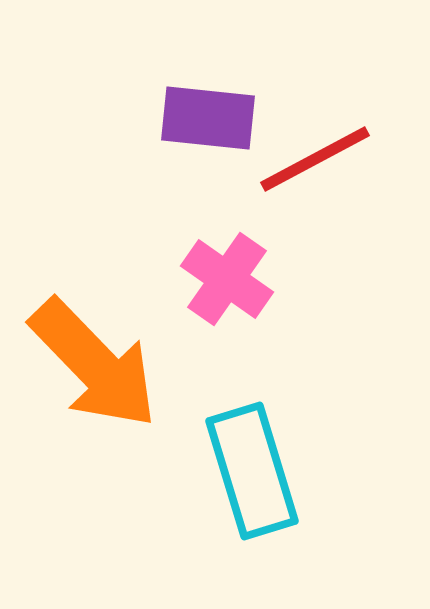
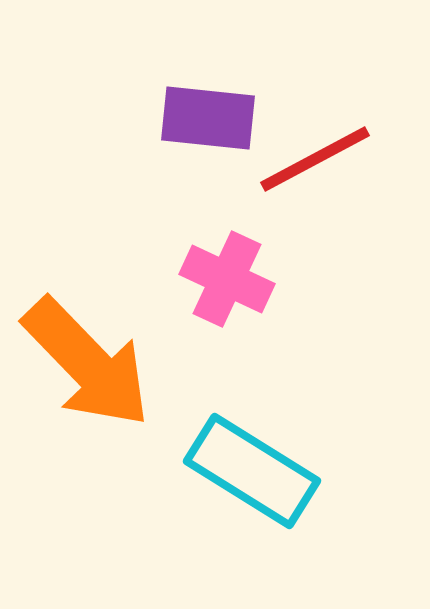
pink cross: rotated 10 degrees counterclockwise
orange arrow: moved 7 px left, 1 px up
cyan rectangle: rotated 41 degrees counterclockwise
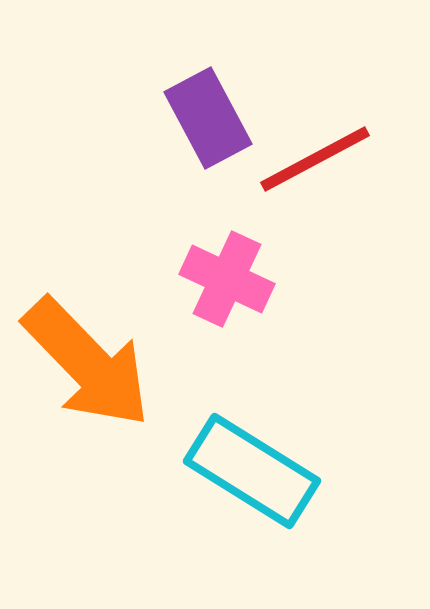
purple rectangle: rotated 56 degrees clockwise
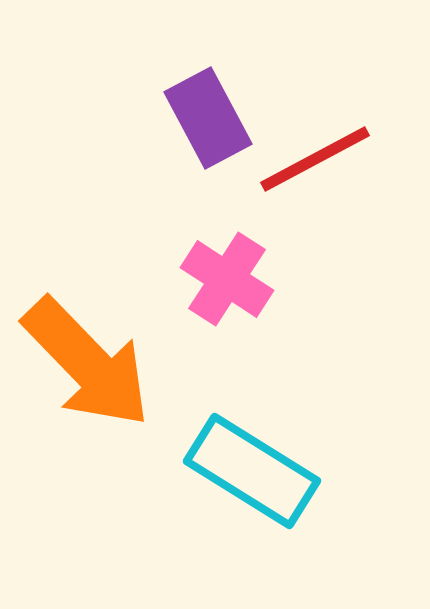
pink cross: rotated 8 degrees clockwise
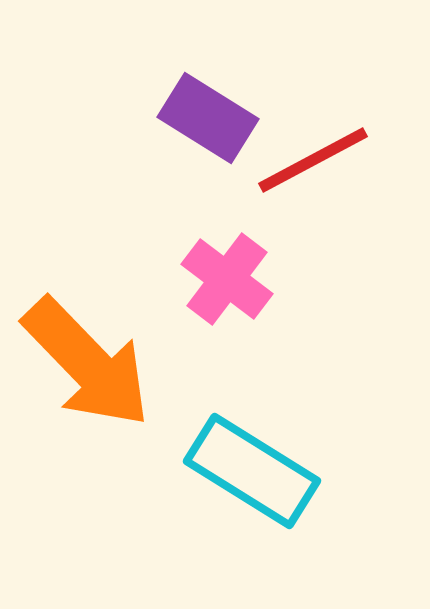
purple rectangle: rotated 30 degrees counterclockwise
red line: moved 2 px left, 1 px down
pink cross: rotated 4 degrees clockwise
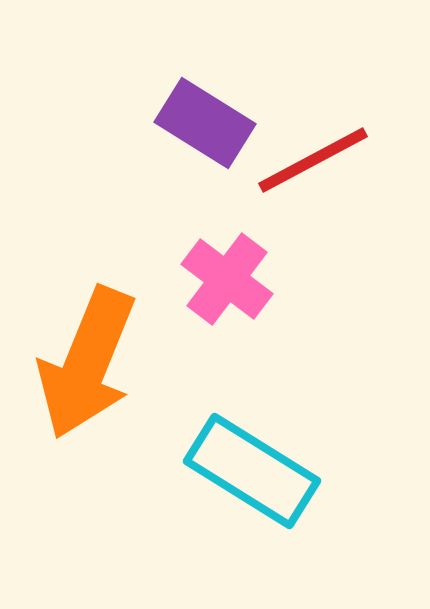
purple rectangle: moved 3 px left, 5 px down
orange arrow: rotated 66 degrees clockwise
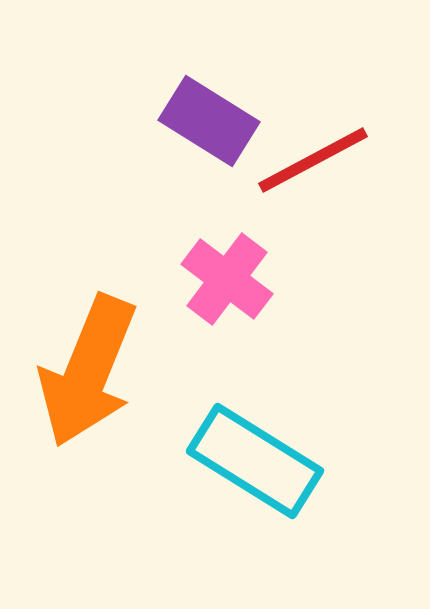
purple rectangle: moved 4 px right, 2 px up
orange arrow: moved 1 px right, 8 px down
cyan rectangle: moved 3 px right, 10 px up
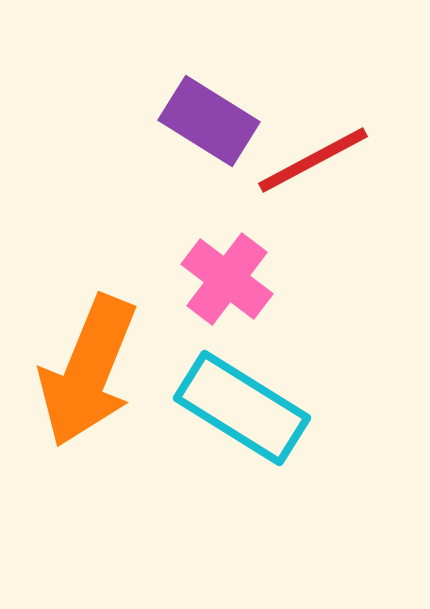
cyan rectangle: moved 13 px left, 53 px up
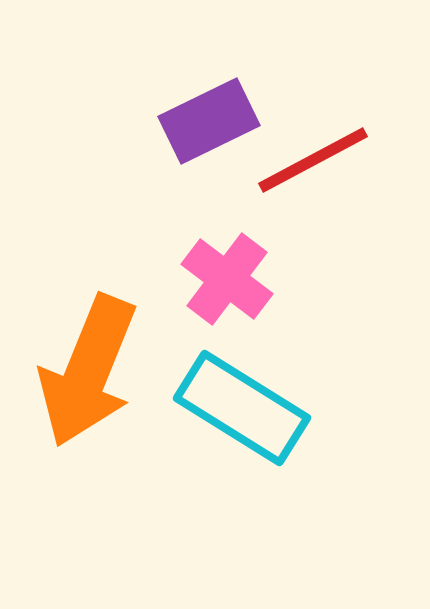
purple rectangle: rotated 58 degrees counterclockwise
